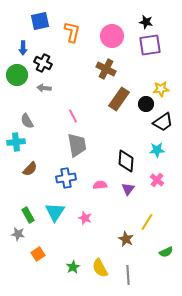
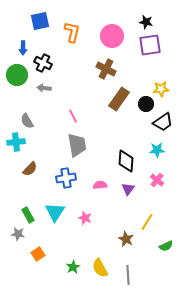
green semicircle: moved 6 px up
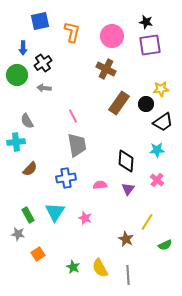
black cross: rotated 30 degrees clockwise
brown rectangle: moved 4 px down
green semicircle: moved 1 px left, 1 px up
green star: rotated 16 degrees counterclockwise
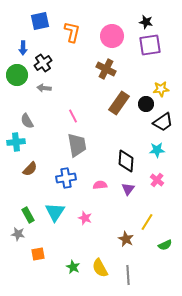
orange square: rotated 24 degrees clockwise
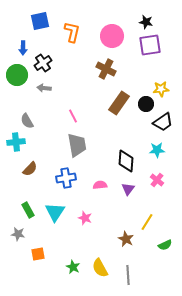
green rectangle: moved 5 px up
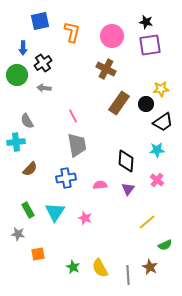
yellow line: rotated 18 degrees clockwise
brown star: moved 24 px right, 28 px down
